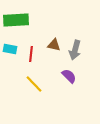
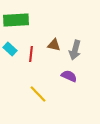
cyan rectangle: rotated 32 degrees clockwise
purple semicircle: rotated 21 degrees counterclockwise
yellow line: moved 4 px right, 10 px down
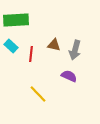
cyan rectangle: moved 1 px right, 3 px up
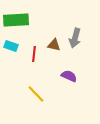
cyan rectangle: rotated 24 degrees counterclockwise
gray arrow: moved 12 px up
red line: moved 3 px right
yellow line: moved 2 px left
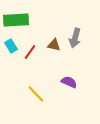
cyan rectangle: rotated 40 degrees clockwise
red line: moved 4 px left, 2 px up; rotated 28 degrees clockwise
purple semicircle: moved 6 px down
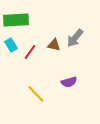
gray arrow: rotated 24 degrees clockwise
cyan rectangle: moved 1 px up
purple semicircle: rotated 140 degrees clockwise
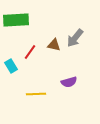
cyan rectangle: moved 21 px down
yellow line: rotated 48 degrees counterclockwise
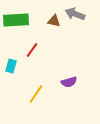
gray arrow: moved 24 px up; rotated 72 degrees clockwise
brown triangle: moved 24 px up
red line: moved 2 px right, 2 px up
cyan rectangle: rotated 48 degrees clockwise
yellow line: rotated 54 degrees counterclockwise
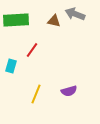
purple semicircle: moved 9 px down
yellow line: rotated 12 degrees counterclockwise
